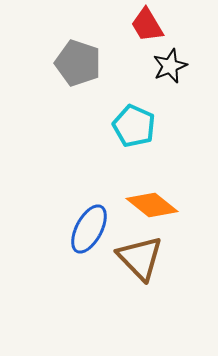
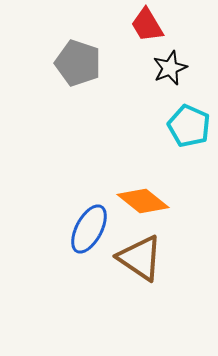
black star: moved 2 px down
cyan pentagon: moved 55 px right
orange diamond: moved 9 px left, 4 px up
brown triangle: rotated 12 degrees counterclockwise
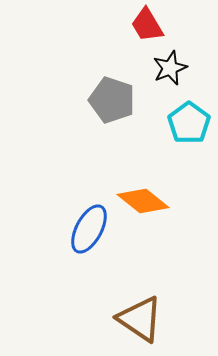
gray pentagon: moved 34 px right, 37 px down
cyan pentagon: moved 3 px up; rotated 12 degrees clockwise
brown triangle: moved 61 px down
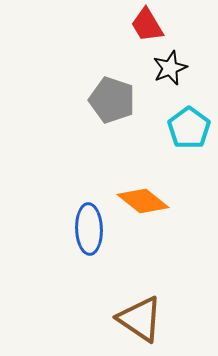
cyan pentagon: moved 5 px down
blue ellipse: rotated 30 degrees counterclockwise
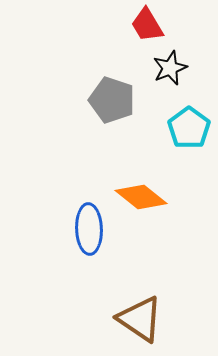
orange diamond: moved 2 px left, 4 px up
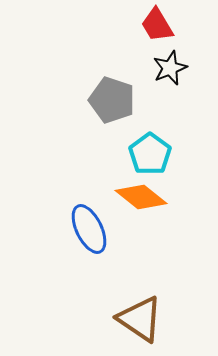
red trapezoid: moved 10 px right
cyan pentagon: moved 39 px left, 26 px down
blue ellipse: rotated 24 degrees counterclockwise
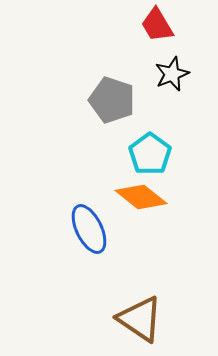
black star: moved 2 px right, 6 px down
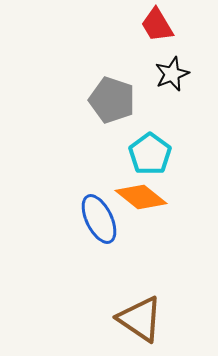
blue ellipse: moved 10 px right, 10 px up
